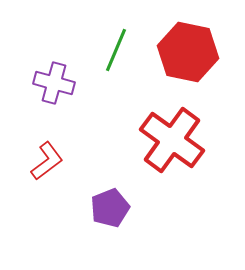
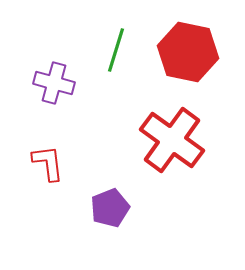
green line: rotated 6 degrees counterclockwise
red L-shape: moved 1 px right, 2 px down; rotated 60 degrees counterclockwise
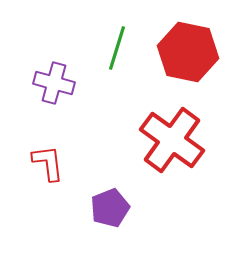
green line: moved 1 px right, 2 px up
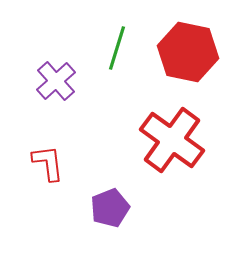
purple cross: moved 2 px right, 2 px up; rotated 33 degrees clockwise
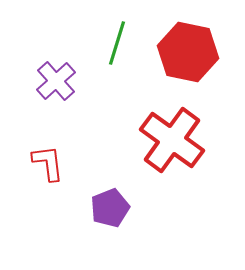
green line: moved 5 px up
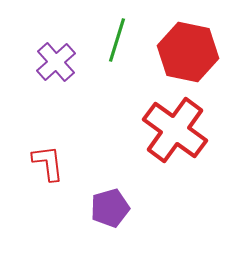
green line: moved 3 px up
purple cross: moved 19 px up
red cross: moved 3 px right, 10 px up
purple pentagon: rotated 6 degrees clockwise
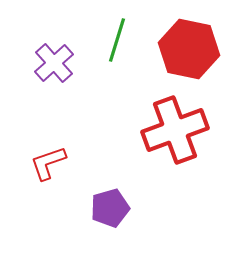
red hexagon: moved 1 px right, 3 px up
purple cross: moved 2 px left, 1 px down
red cross: rotated 34 degrees clockwise
red L-shape: rotated 102 degrees counterclockwise
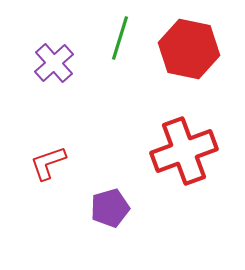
green line: moved 3 px right, 2 px up
red cross: moved 9 px right, 21 px down
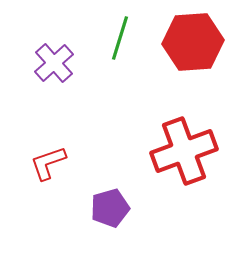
red hexagon: moved 4 px right, 7 px up; rotated 16 degrees counterclockwise
